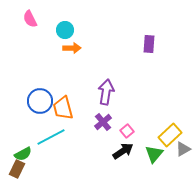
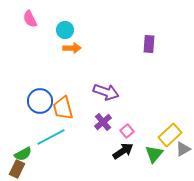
purple arrow: rotated 100 degrees clockwise
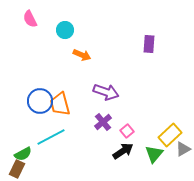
orange arrow: moved 10 px right, 7 px down; rotated 24 degrees clockwise
orange trapezoid: moved 3 px left, 4 px up
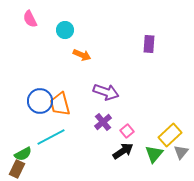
gray triangle: moved 2 px left, 3 px down; rotated 21 degrees counterclockwise
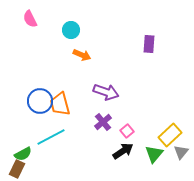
cyan circle: moved 6 px right
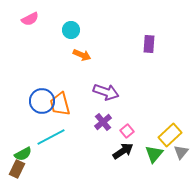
pink semicircle: rotated 90 degrees counterclockwise
blue circle: moved 2 px right
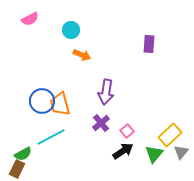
purple arrow: rotated 80 degrees clockwise
purple cross: moved 2 px left, 1 px down
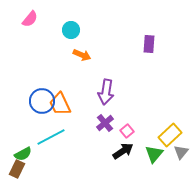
pink semicircle: rotated 24 degrees counterclockwise
orange trapezoid: rotated 10 degrees counterclockwise
purple cross: moved 4 px right
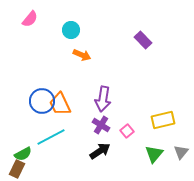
purple rectangle: moved 6 px left, 4 px up; rotated 48 degrees counterclockwise
purple arrow: moved 3 px left, 7 px down
purple cross: moved 4 px left, 2 px down; rotated 18 degrees counterclockwise
yellow rectangle: moved 7 px left, 15 px up; rotated 30 degrees clockwise
black arrow: moved 23 px left
